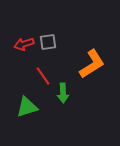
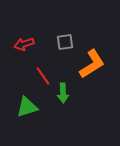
gray square: moved 17 px right
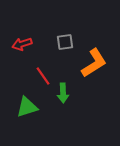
red arrow: moved 2 px left
orange L-shape: moved 2 px right, 1 px up
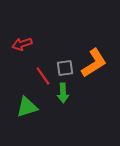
gray square: moved 26 px down
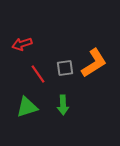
red line: moved 5 px left, 2 px up
green arrow: moved 12 px down
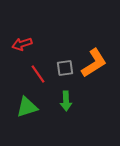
green arrow: moved 3 px right, 4 px up
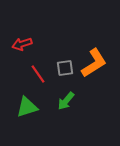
green arrow: rotated 42 degrees clockwise
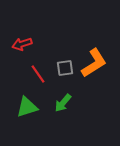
green arrow: moved 3 px left, 2 px down
